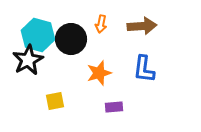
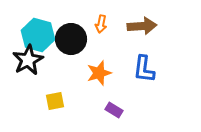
purple rectangle: moved 3 px down; rotated 36 degrees clockwise
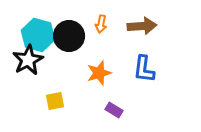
black circle: moved 2 px left, 3 px up
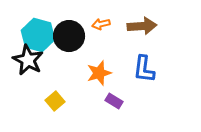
orange arrow: rotated 66 degrees clockwise
black star: rotated 16 degrees counterclockwise
yellow square: rotated 30 degrees counterclockwise
purple rectangle: moved 9 px up
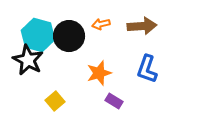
blue L-shape: moved 3 px right; rotated 12 degrees clockwise
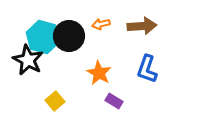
cyan hexagon: moved 5 px right, 2 px down
orange star: rotated 25 degrees counterclockwise
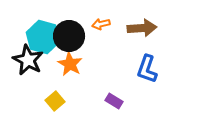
brown arrow: moved 2 px down
orange star: moved 29 px left, 9 px up
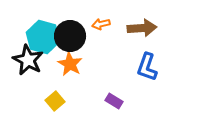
black circle: moved 1 px right
blue L-shape: moved 2 px up
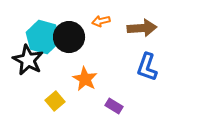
orange arrow: moved 3 px up
black circle: moved 1 px left, 1 px down
orange star: moved 15 px right, 15 px down
purple rectangle: moved 5 px down
